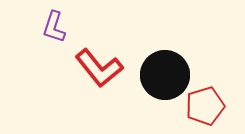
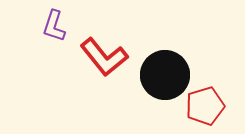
purple L-shape: moved 1 px up
red L-shape: moved 5 px right, 11 px up
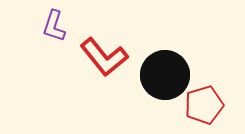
red pentagon: moved 1 px left, 1 px up
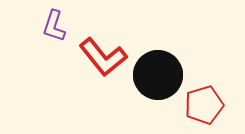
red L-shape: moved 1 px left
black circle: moved 7 px left
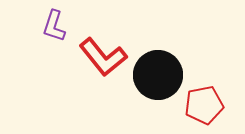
red pentagon: rotated 6 degrees clockwise
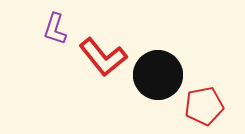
purple L-shape: moved 1 px right, 3 px down
red pentagon: moved 1 px down
